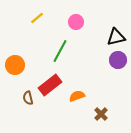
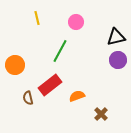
yellow line: rotated 64 degrees counterclockwise
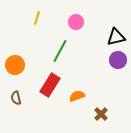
yellow line: rotated 32 degrees clockwise
red rectangle: rotated 20 degrees counterclockwise
brown semicircle: moved 12 px left
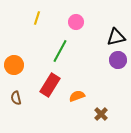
orange circle: moved 1 px left
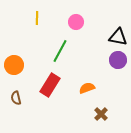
yellow line: rotated 16 degrees counterclockwise
black triangle: moved 2 px right; rotated 24 degrees clockwise
orange semicircle: moved 10 px right, 8 px up
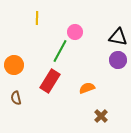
pink circle: moved 1 px left, 10 px down
red rectangle: moved 4 px up
brown cross: moved 2 px down
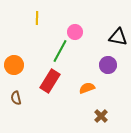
purple circle: moved 10 px left, 5 px down
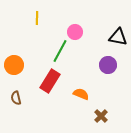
orange semicircle: moved 6 px left, 6 px down; rotated 42 degrees clockwise
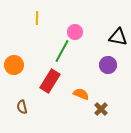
green line: moved 2 px right
brown semicircle: moved 6 px right, 9 px down
brown cross: moved 7 px up
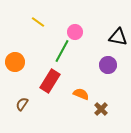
yellow line: moved 1 px right, 4 px down; rotated 56 degrees counterclockwise
orange circle: moved 1 px right, 3 px up
brown semicircle: moved 3 px up; rotated 48 degrees clockwise
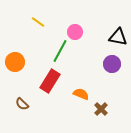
green line: moved 2 px left
purple circle: moved 4 px right, 1 px up
brown semicircle: rotated 80 degrees counterclockwise
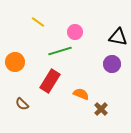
green line: rotated 45 degrees clockwise
